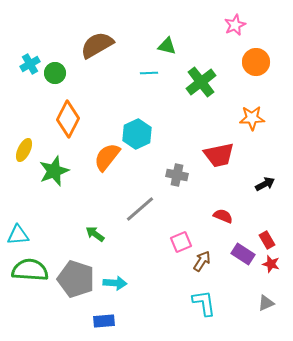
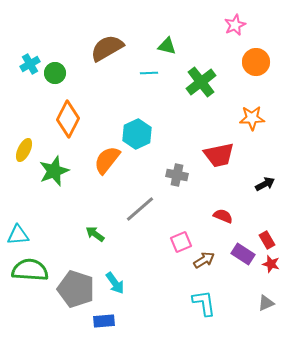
brown semicircle: moved 10 px right, 3 px down
orange semicircle: moved 3 px down
brown arrow: moved 2 px right, 1 px up; rotated 25 degrees clockwise
gray pentagon: moved 10 px down
cyan arrow: rotated 50 degrees clockwise
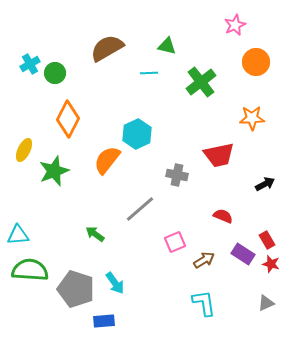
pink square: moved 6 px left
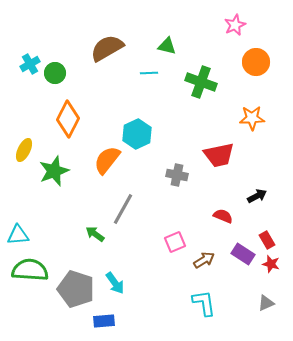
green cross: rotated 32 degrees counterclockwise
black arrow: moved 8 px left, 12 px down
gray line: moved 17 px left; rotated 20 degrees counterclockwise
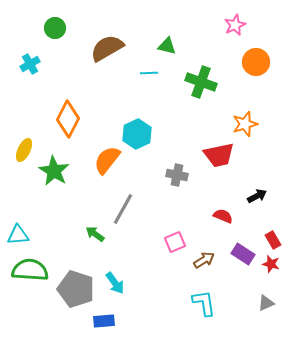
green circle: moved 45 px up
orange star: moved 7 px left, 6 px down; rotated 15 degrees counterclockwise
green star: rotated 20 degrees counterclockwise
red rectangle: moved 6 px right
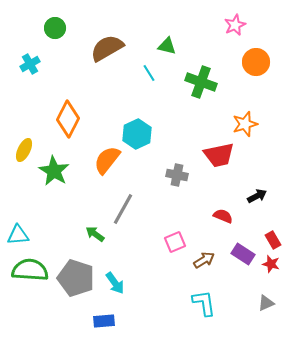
cyan line: rotated 60 degrees clockwise
gray pentagon: moved 11 px up
